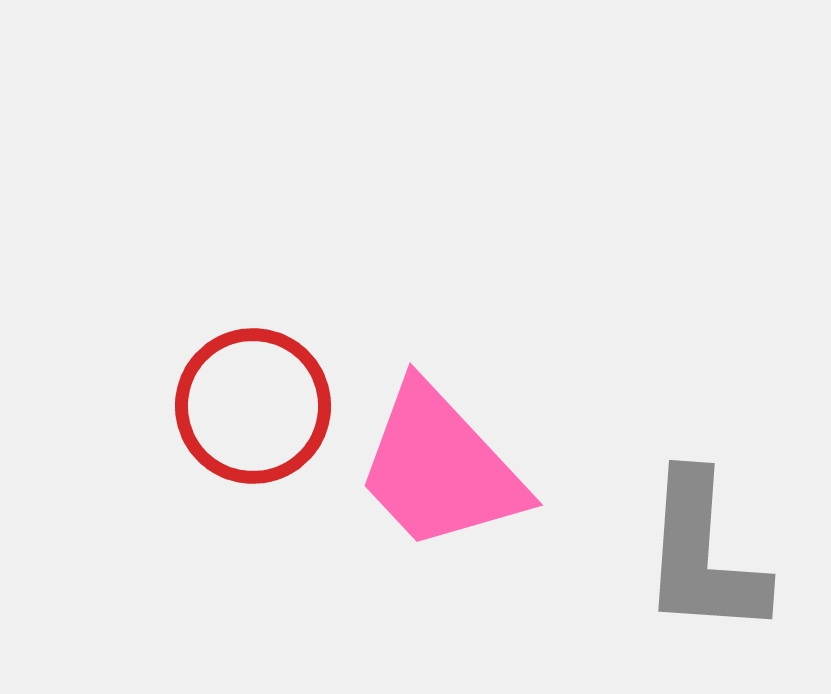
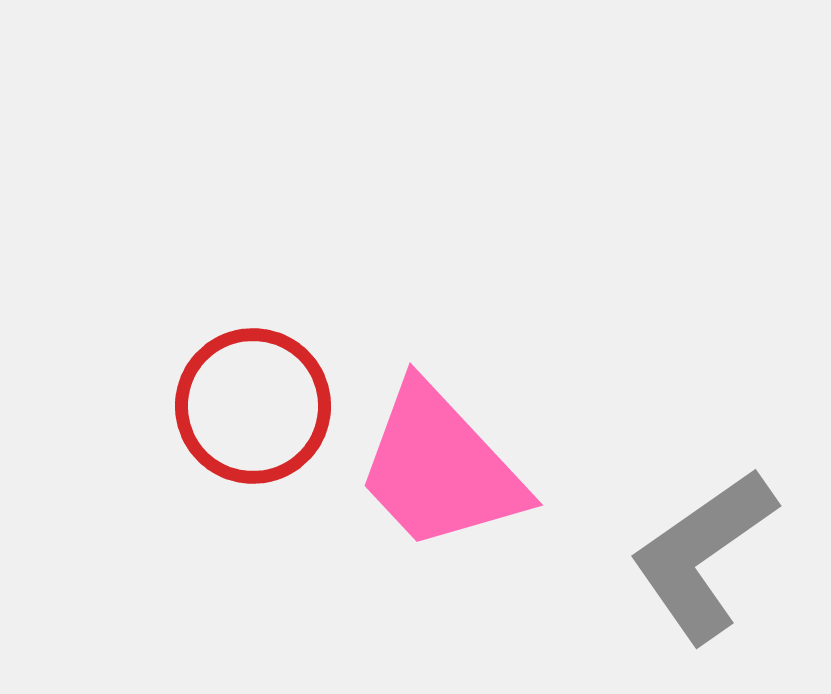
gray L-shape: rotated 51 degrees clockwise
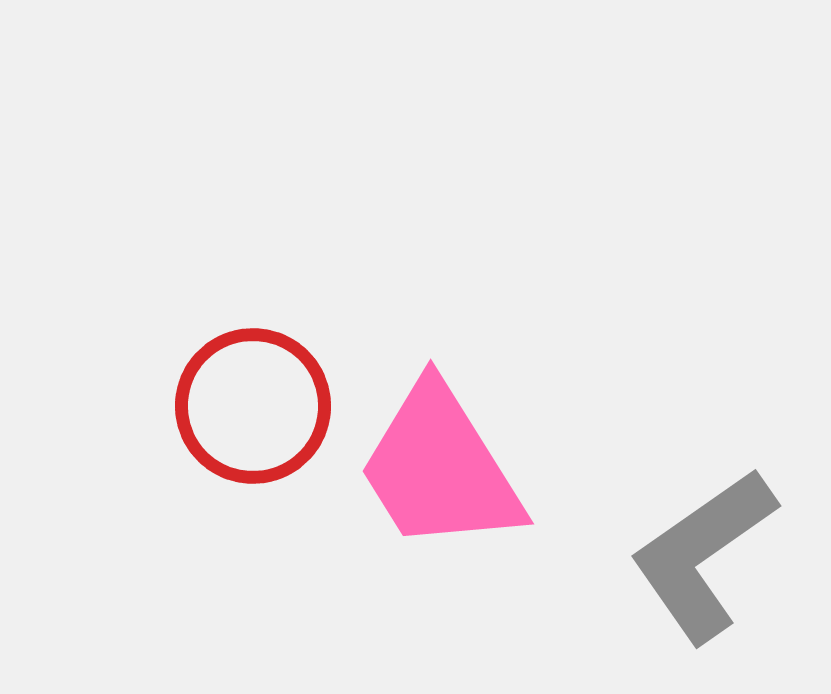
pink trapezoid: rotated 11 degrees clockwise
